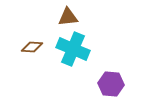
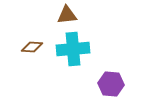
brown triangle: moved 1 px left, 2 px up
cyan cross: rotated 28 degrees counterclockwise
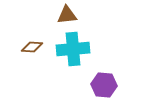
purple hexagon: moved 7 px left, 1 px down
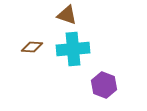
brown triangle: rotated 25 degrees clockwise
purple hexagon: rotated 15 degrees clockwise
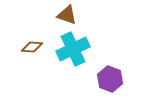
cyan cross: rotated 20 degrees counterclockwise
purple hexagon: moved 6 px right, 6 px up
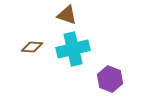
cyan cross: rotated 12 degrees clockwise
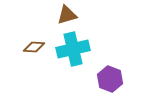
brown triangle: rotated 35 degrees counterclockwise
brown diamond: moved 2 px right
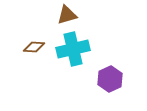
purple hexagon: rotated 15 degrees clockwise
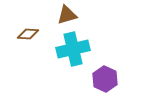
brown diamond: moved 6 px left, 13 px up
purple hexagon: moved 5 px left; rotated 10 degrees counterclockwise
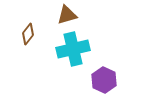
brown diamond: rotated 55 degrees counterclockwise
purple hexagon: moved 1 px left, 1 px down
